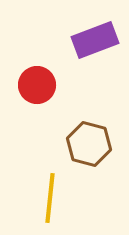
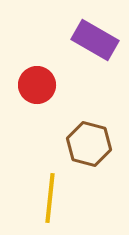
purple rectangle: rotated 51 degrees clockwise
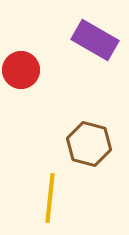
red circle: moved 16 px left, 15 px up
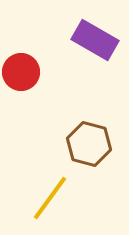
red circle: moved 2 px down
yellow line: rotated 30 degrees clockwise
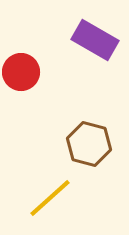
yellow line: rotated 12 degrees clockwise
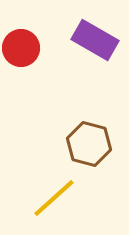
red circle: moved 24 px up
yellow line: moved 4 px right
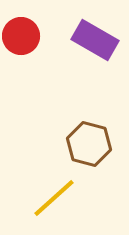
red circle: moved 12 px up
